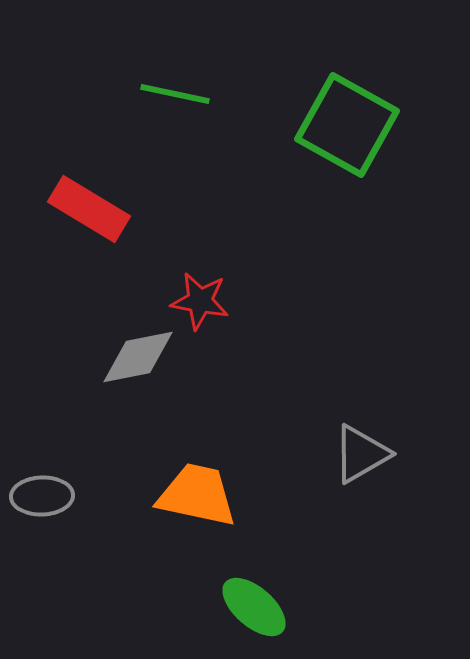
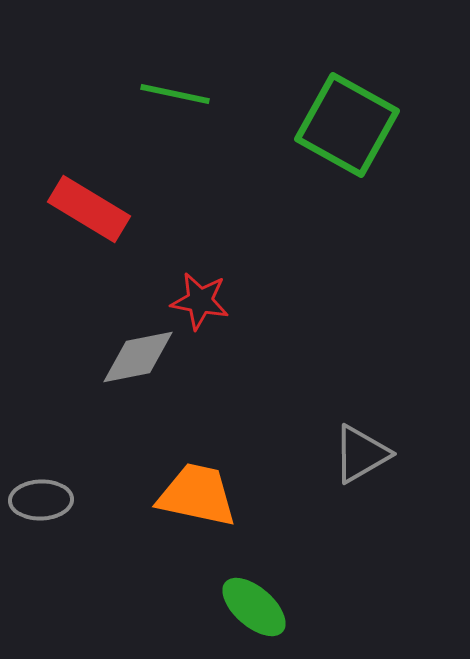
gray ellipse: moved 1 px left, 4 px down
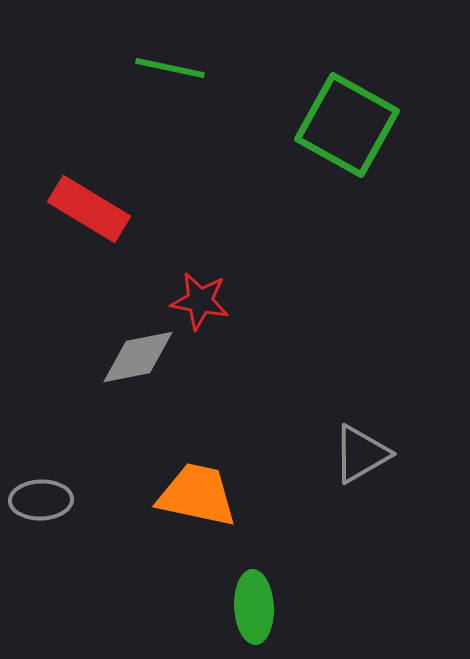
green line: moved 5 px left, 26 px up
green ellipse: rotated 46 degrees clockwise
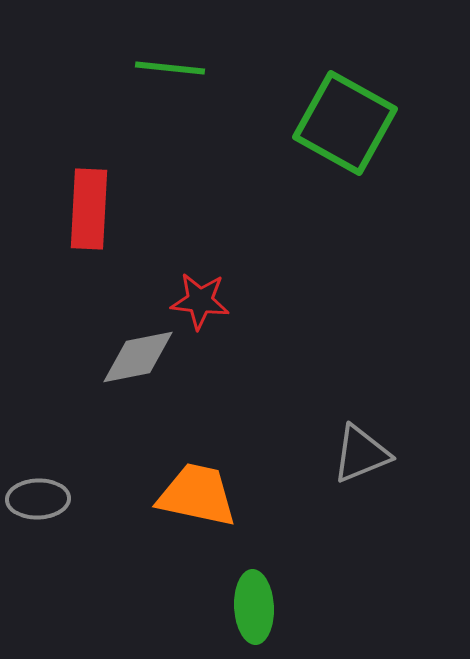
green line: rotated 6 degrees counterclockwise
green square: moved 2 px left, 2 px up
red rectangle: rotated 62 degrees clockwise
red star: rotated 4 degrees counterclockwise
gray triangle: rotated 8 degrees clockwise
gray ellipse: moved 3 px left, 1 px up
